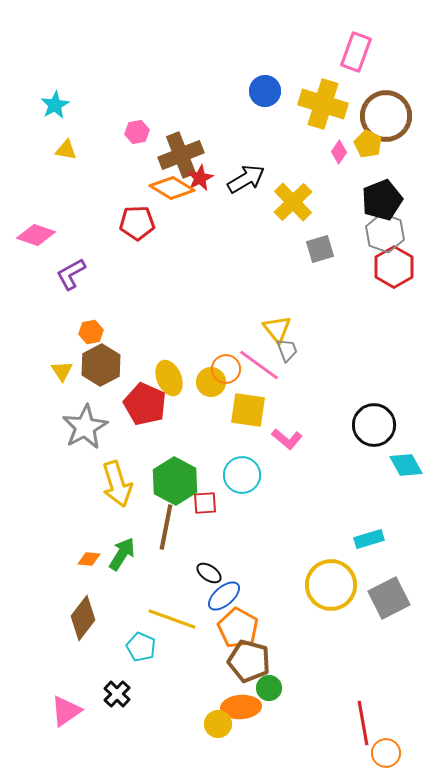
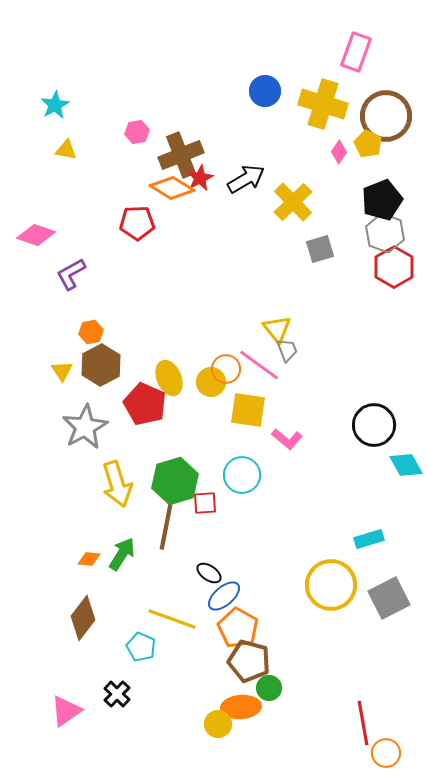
green hexagon at (175, 481): rotated 15 degrees clockwise
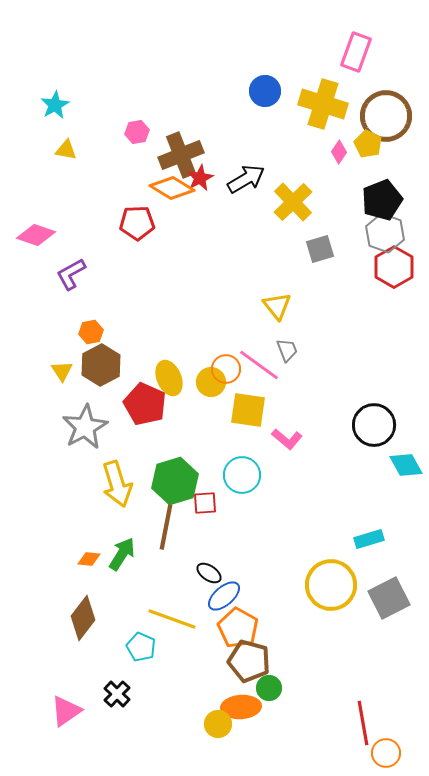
yellow triangle at (277, 329): moved 23 px up
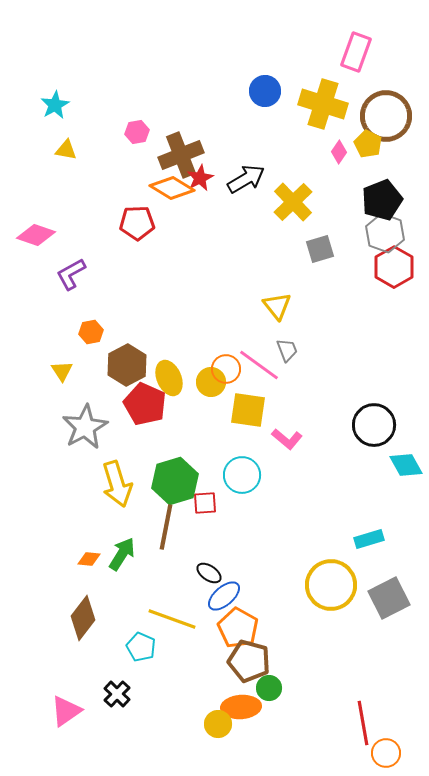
brown hexagon at (101, 365): moved 26 px right
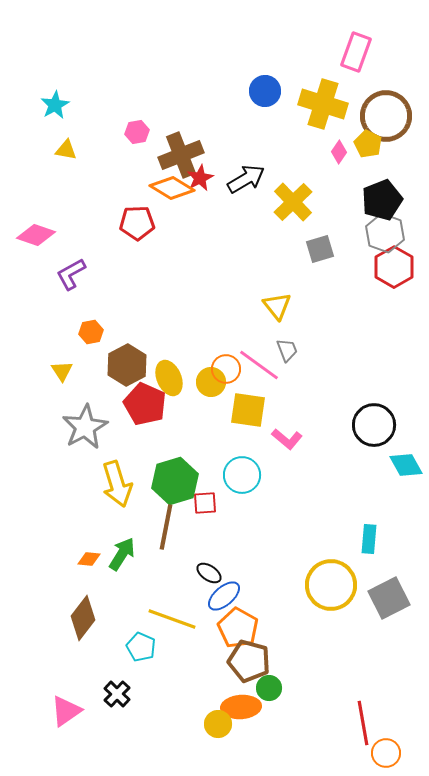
cyan rectangle at (369, 539): rotated 68 degrees counterclockwise
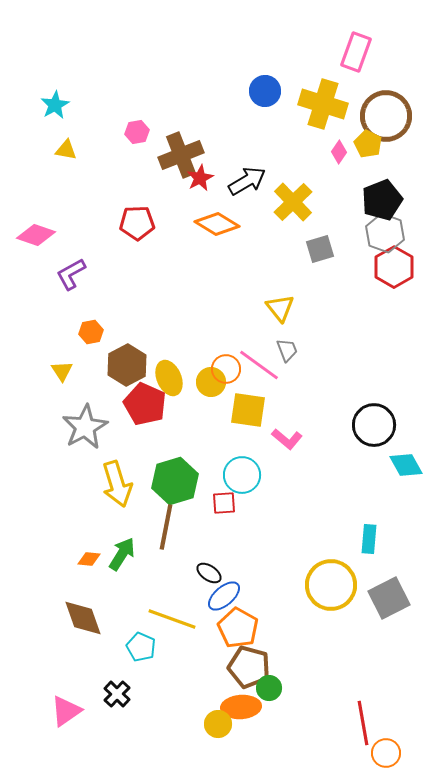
black arrow at (246, 179): moved 1 px right, 2 px down
orange diamond at (172, 188): moved 45 px right, 36 px down
yellow triangle at (277, 306): moved 3 px right, 2 px down
red square at (205, 503): moved 19 px right
brown diamond at (83, 618): rotated 57 degrees counterclockwise
brown pentagon at (249, 661): moved 6 px down
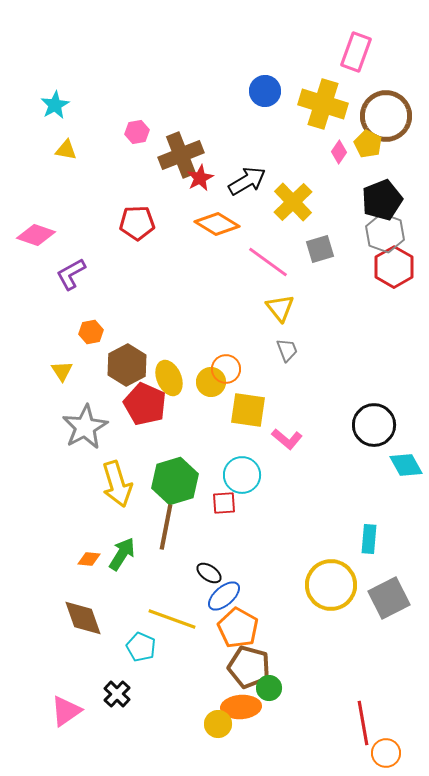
pink line at (259, 365): moved 9 px right, 103 px up
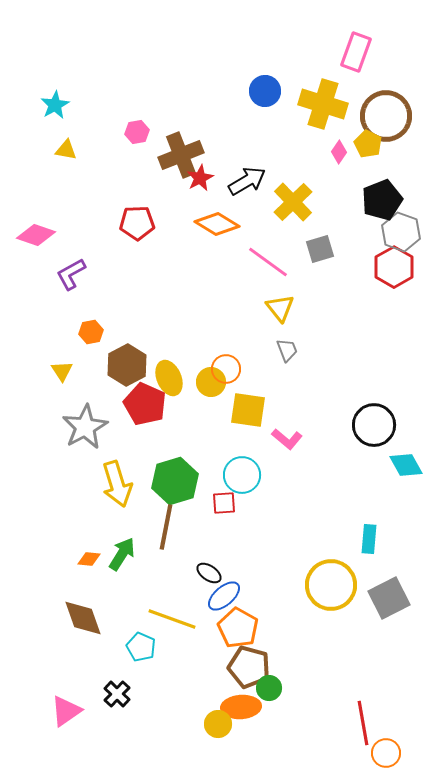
gray hexagon at (385, 233): moved 16 px right, 1 px up
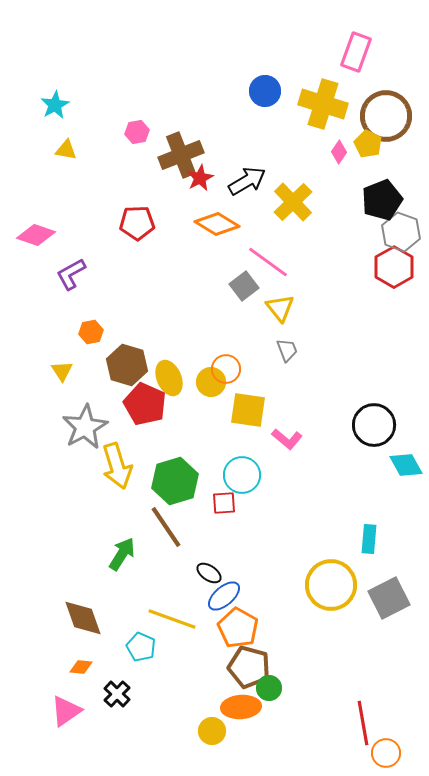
gray square at (320, 249): moved 76 px left, 37 px down; rotated 20 degrees counterclockwise
brown hexagon at (127, 365): rotated 15 degrees counterclockwise
yellow arrow at (117, 484): moved 18 px up
brown line at (166, 527): rotated 45 degrees counterclockwise
orange diamond at (89, 559): moved 8 px left, 108 px down
yellow circle at (218, 724): moved 6 px left, 7 px down
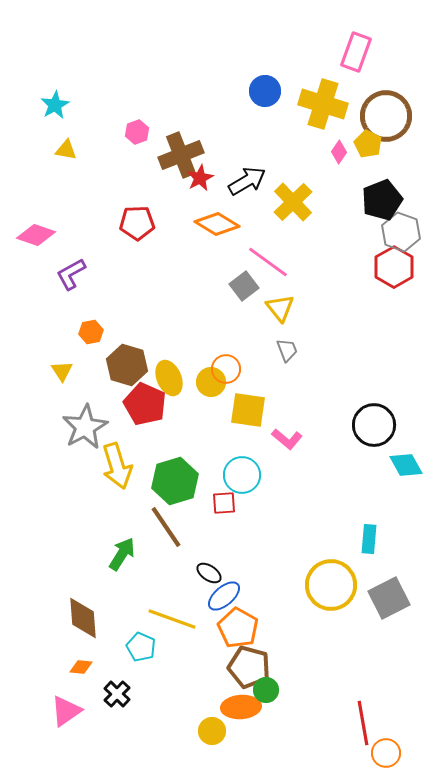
pink hexagon at (137, 132): rotated 10 degrees counterclockwise
brown diamond at (83, 618): rotated 15 degrees clockwise
green circle at (269, 688): moved 3 px left, 2 px down
